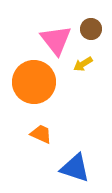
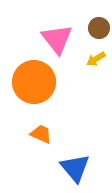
brown circle: moved 8 px right, 1 px up
pink triangle: moved 1 px right, 1 px up
yellow arrow: moved 13 px right, 5 px up
blue triangle: rotated 32 degrees clockwise
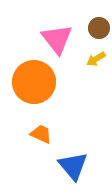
blue triangle: moved 2 px left, 2 px up
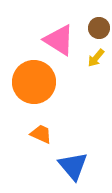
pink triangle: moved 2 px right, 1 px down; rotated 20 degrees counterclockwise
yellow arrow: moved 1 px up; rotated 18 degrees counterclockwise
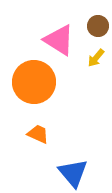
brown circle: moved 1 px left, 2 px up
orange trapezoid: moved 3 px left
blue triangle: moved 7 px down
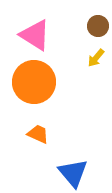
pink triangle: moved 24 px left, 5 px up
